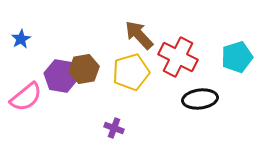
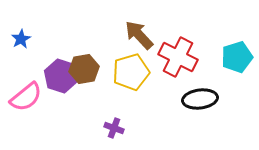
purple hexagon: rotated 8 degrees clockwise
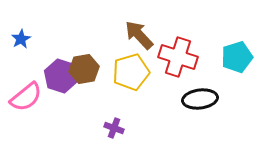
red cross: rotated 9 degrees counterclockwise
